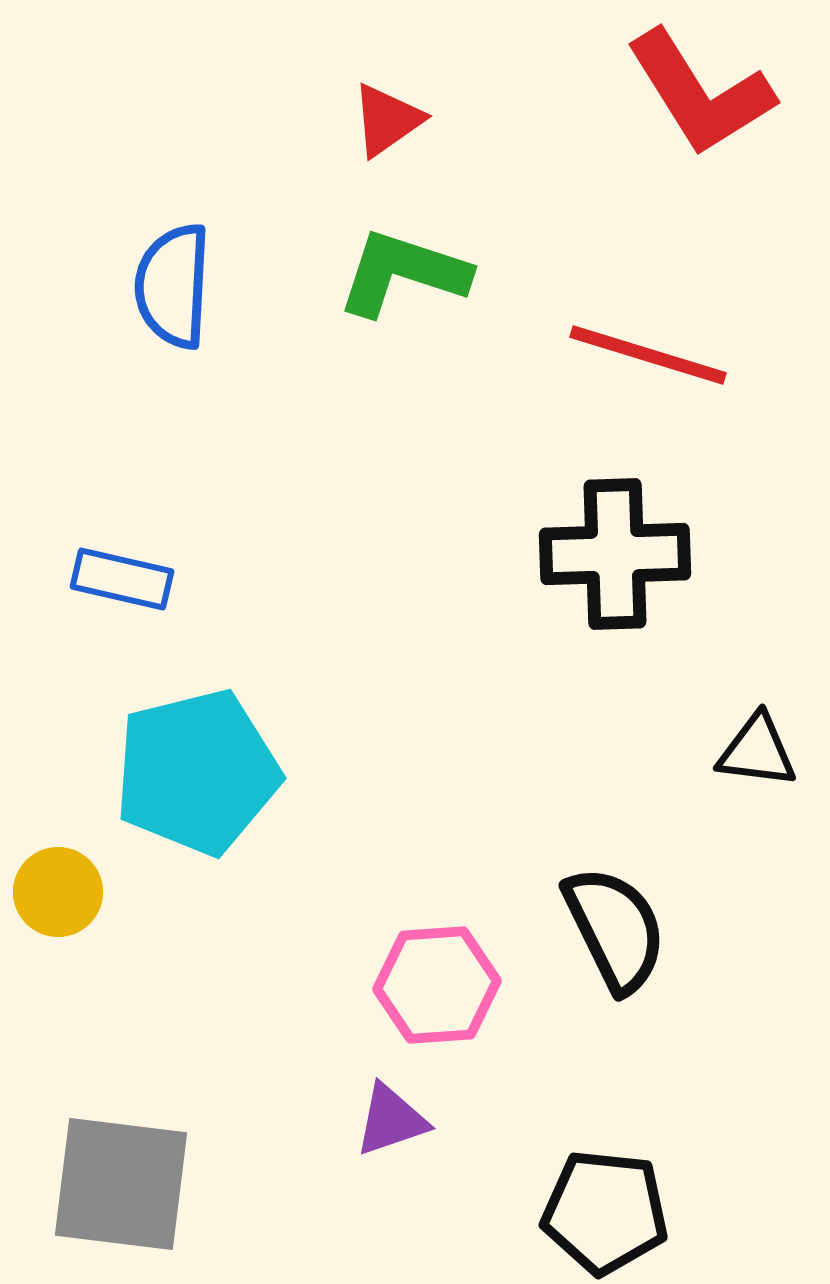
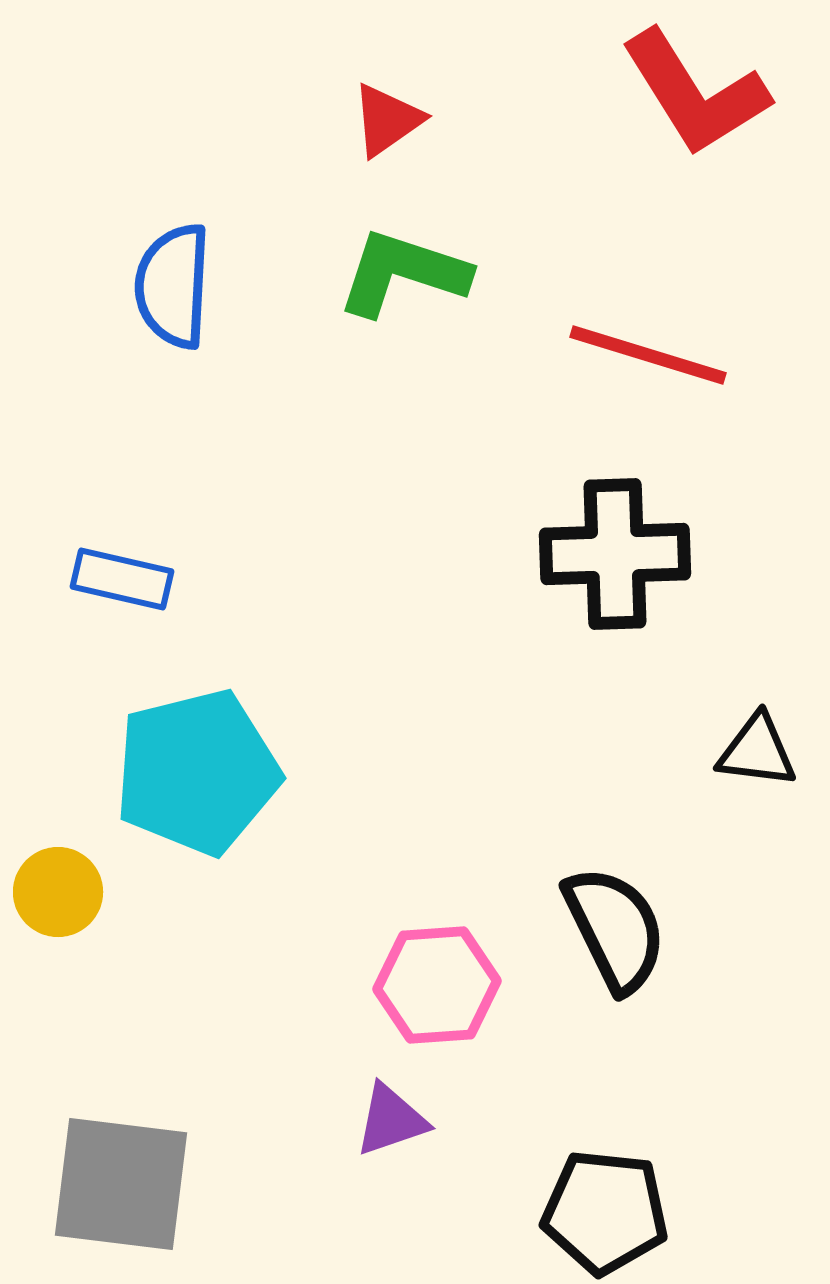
red L-shape: moved 5 px left
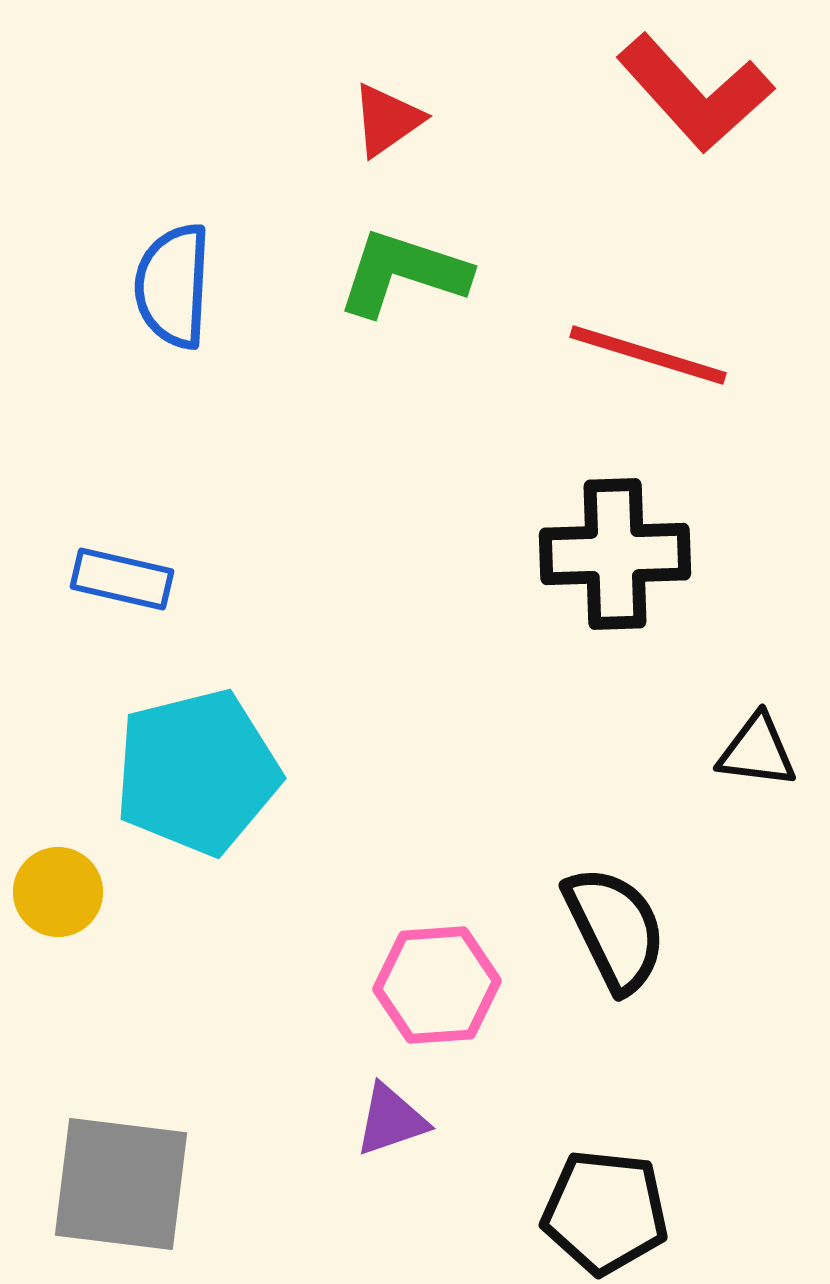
red L-shape: rotated 10 degrees counterclockwise
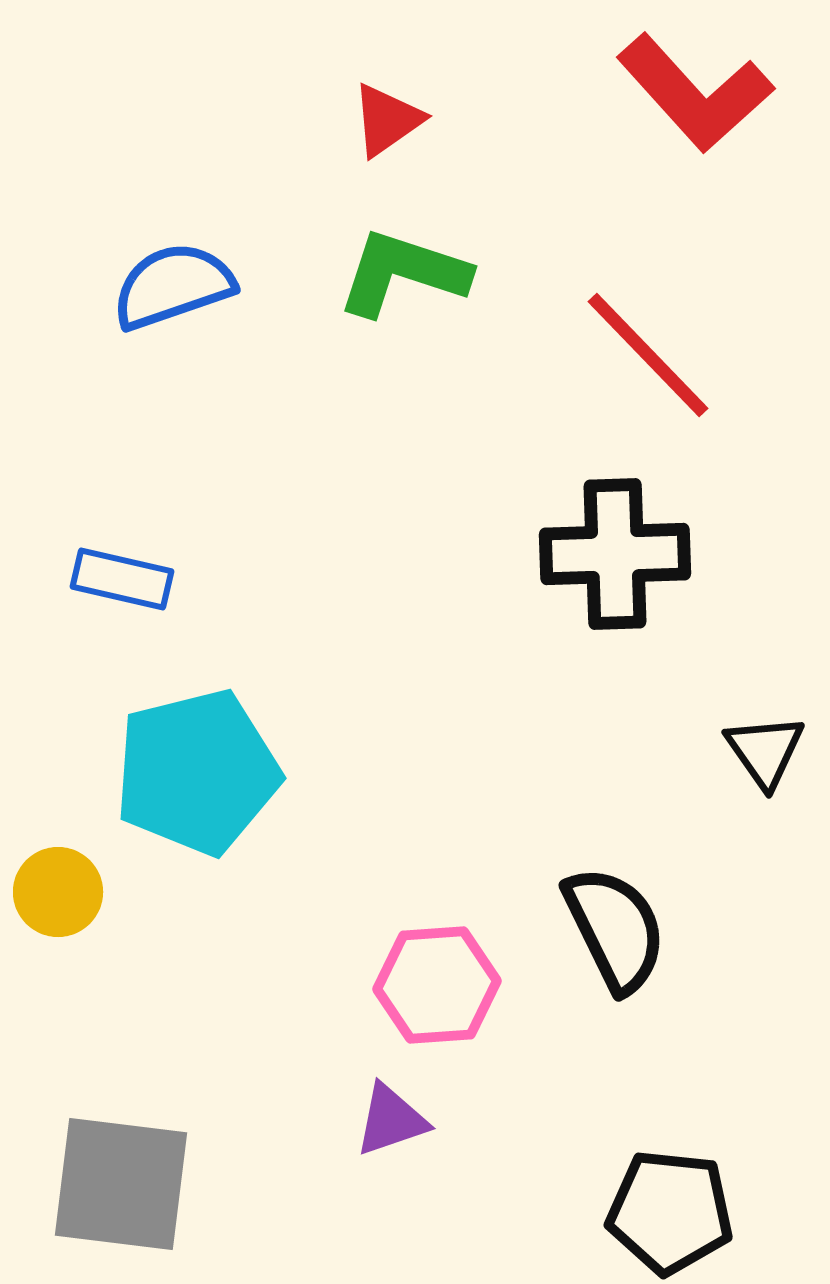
blue semicircle: rotated 68 degrees clockwise
red line: rotated 29 degrees clockwise
black triangle: moved 8 px right; rotated 48 degrees clockwise
black pentagon: moved 65 px right
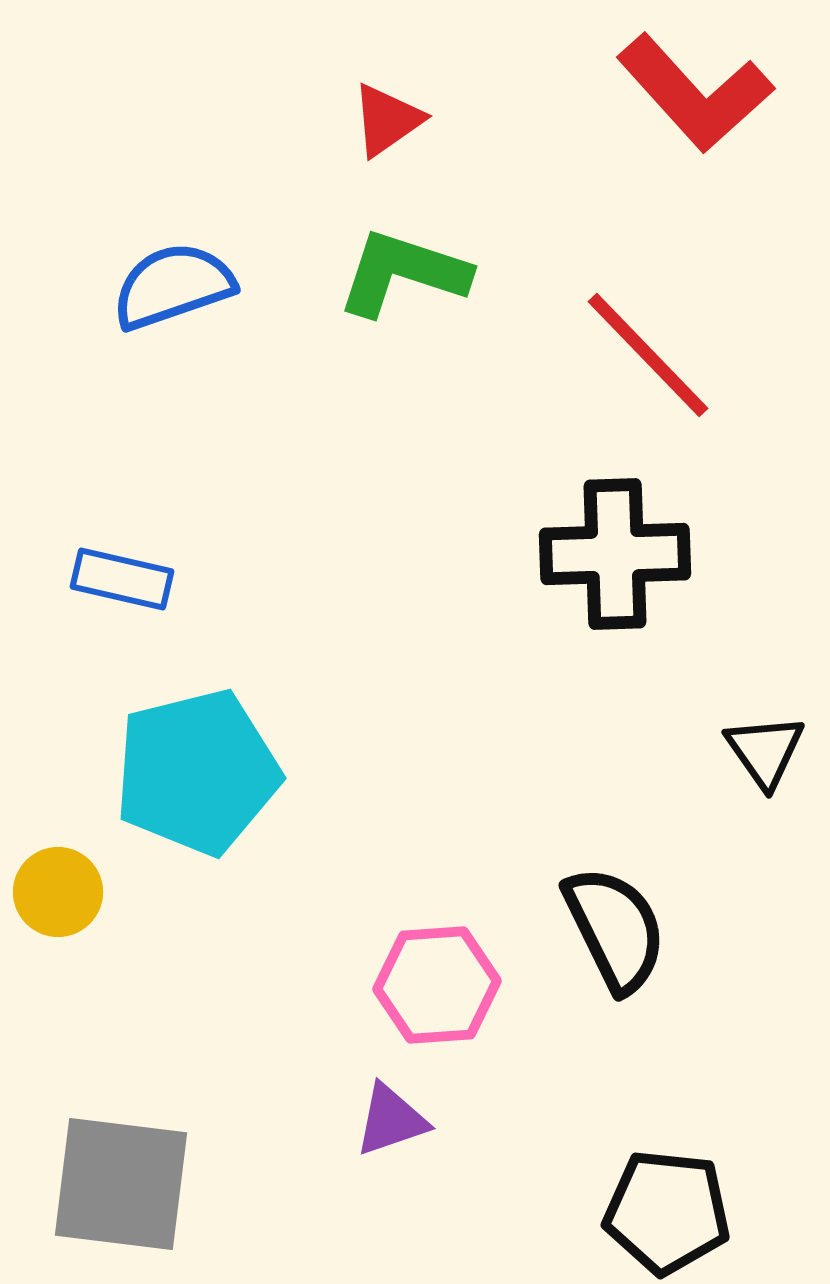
black pentagon: moved 3 px left
